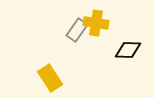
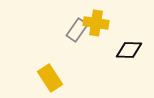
black diamond: moved 1 px right
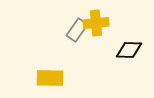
yellow cross: rotated 15 degrees counterclockwise
yellow rectangle: rotated 56 degrees counterclockwise
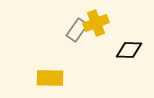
yellow cross: rotated 15 degrees counterclockwise
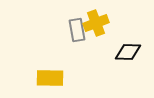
gray rectangle: rotated 45 degrees counterclockwise
black diamond: moved 1 px left, 2 px down
